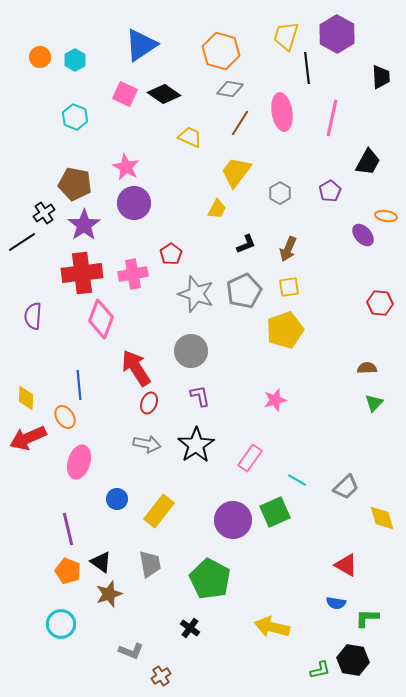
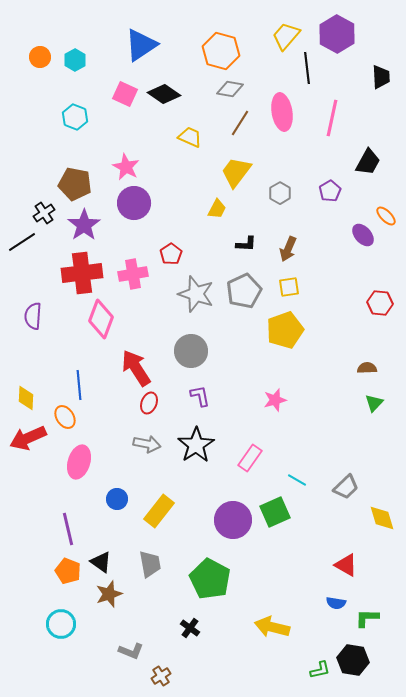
yellow trapezoid at (286, 36): rotated 24 degrees clockwise
orange ellipse at (386, 216): rotated 35 degrees clockwise
black L-shape at (246, 244): rotated 25 degrees clockwise
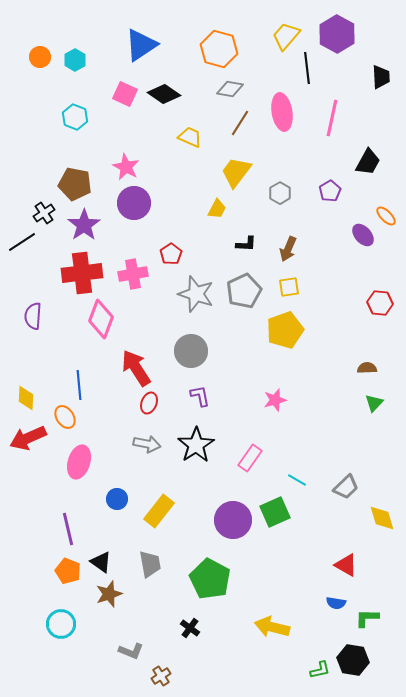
orange hexagon at (221, 51): moved 2 px left, 2 px up
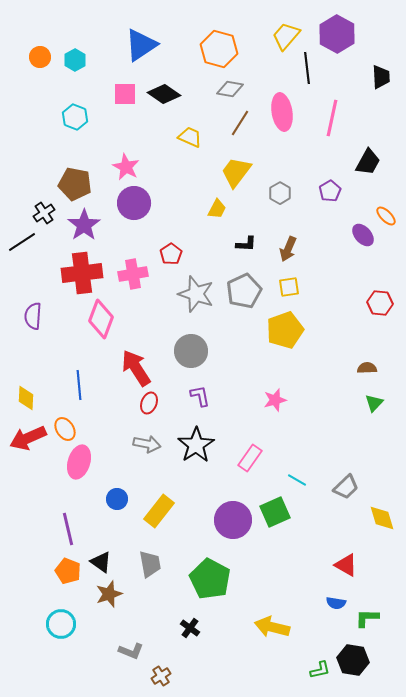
pink square at (125, 94): rotated 25 degrees counterclockwise
orange ellipse at (65, 417): moved 12 px down
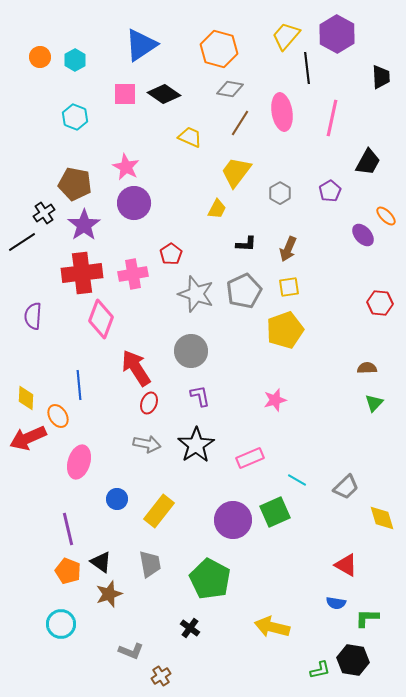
orange ellipse at (65, 429): moved 7 px left, 13 px up
pink rectangle at (250, 458): rotated 32 degrees clockwise
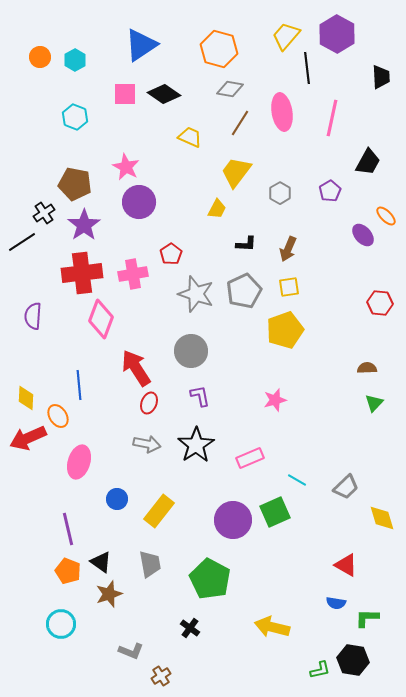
purple circle at (134, 203): moved 5 px right, 1 px up
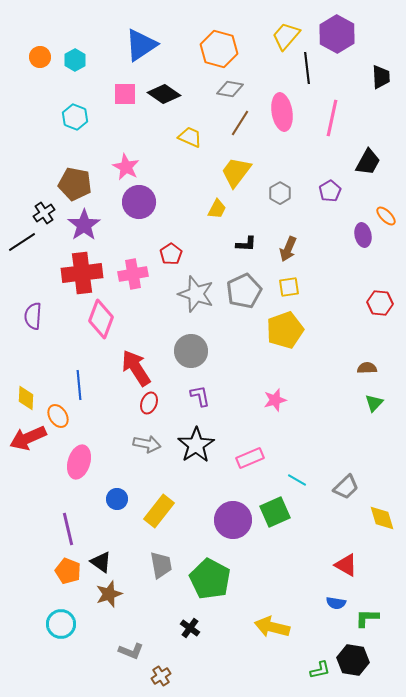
purple ellipse at (363, 235): rotated 30 degrees clockwise
gray trapezoid at (150, 564): moved 11 px right, 1 px down
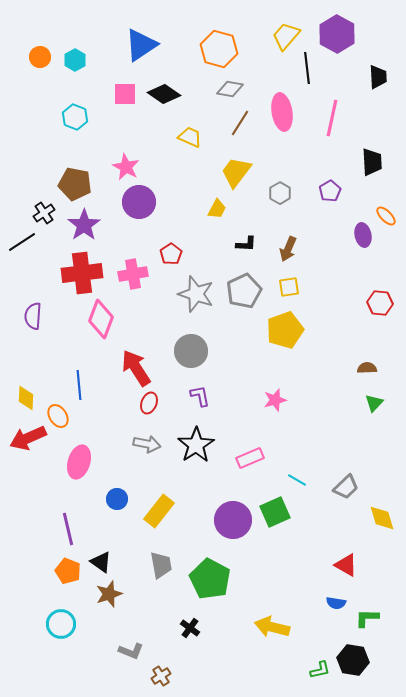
black trapezoid at (381, 77): moved 3 px left
black trapezoid at (368, 162): moved 4 px right; rotated 32 degrees counterclockwise
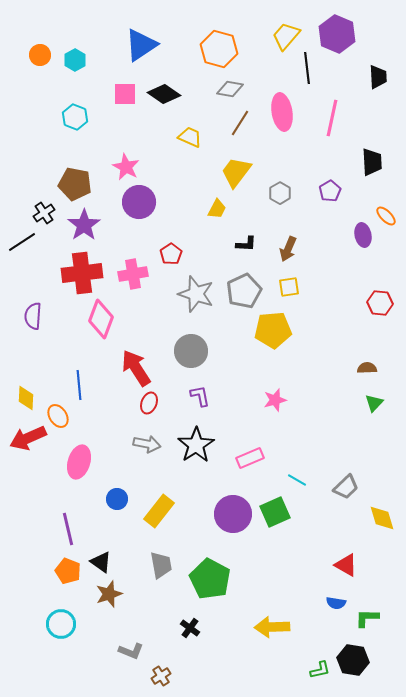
purple hexagon at (337, 34): rotated 6 degrees counterclockwise
orange circle at (40, 57): moved 2 px up
yellow pentagon at (285, 330): moved 12 px left; rotated 15 degrees clockwise
purple circle at (233, 520): moved 6 px up
yellow arrow at (272, 627): rotated 16 degrees counterclockwise
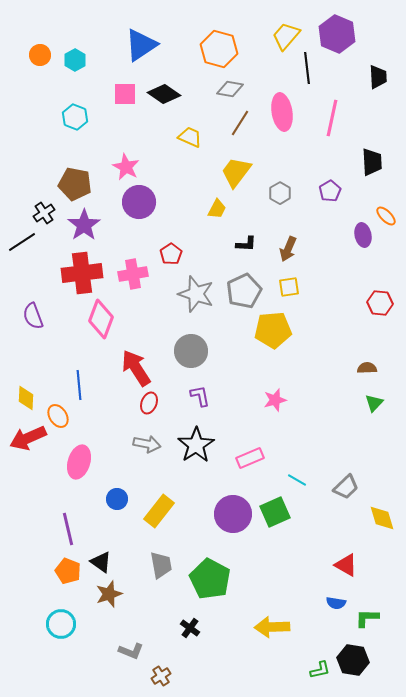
purple semicircle at (33, 316): rotated 24 degrees counterclockwise
